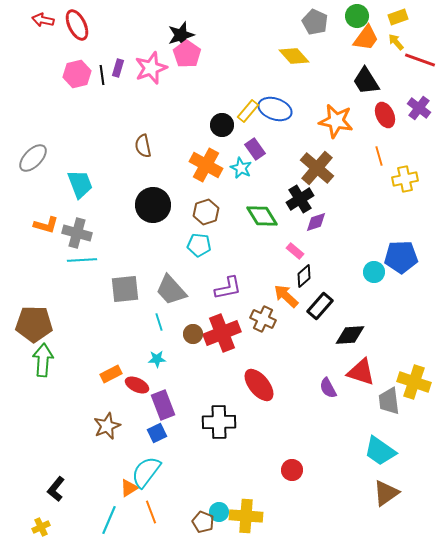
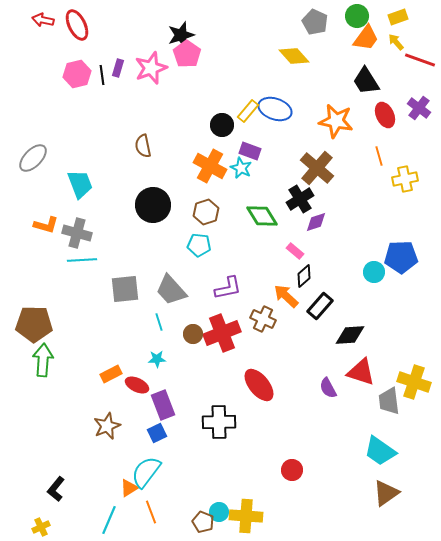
purple rectangle at (255, 149): moved 5 px left, 2 px down; rotated 35 degrees counterclockwise
orange cross at (206, 165): moved 4 px right, 1 px down
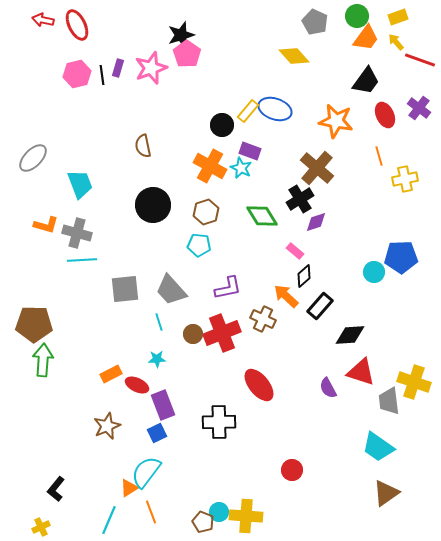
black trapezoid at (366, 81): rotated 112 degrees counterclockwise
cyan trapezoid at (380, 451): moved 2 px left, 4 px up
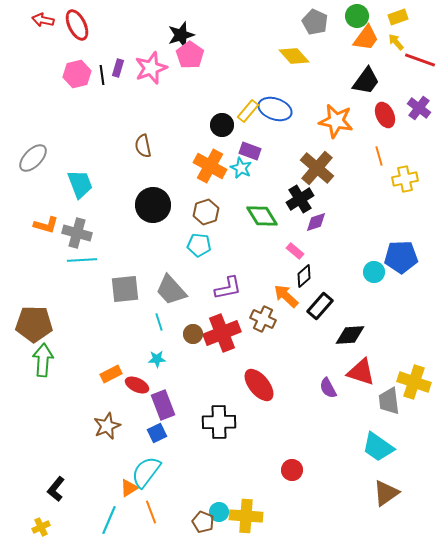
pink pentagon at (187, 54): moved 3 px right, 1 px down
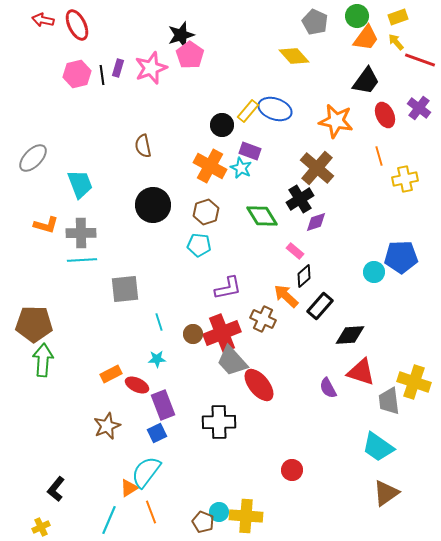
gray cross at (77, 233): moved 4 px right; rotated 16 degrees counterclockwise
gray trapezoid at (171, 290): moved 61 px right, 71 px down
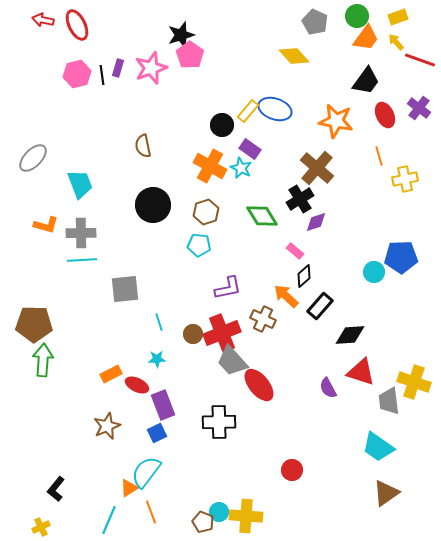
purple rectangle at (250, 151): moved 2 px up; rotated 15 degrees clockwise
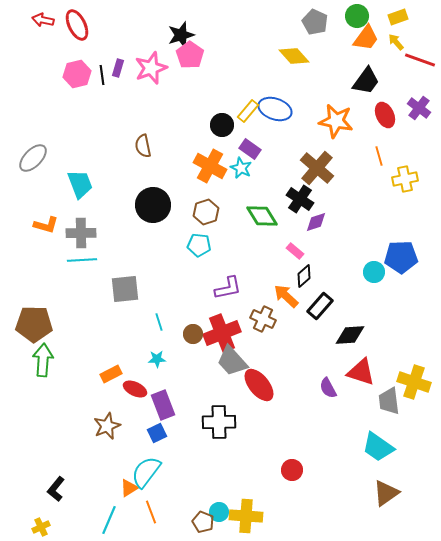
black cross at (300, 199): rotated 24 degrees counterclockwise
red ellipse at (137, 385): moved 2 px left, 4 px down
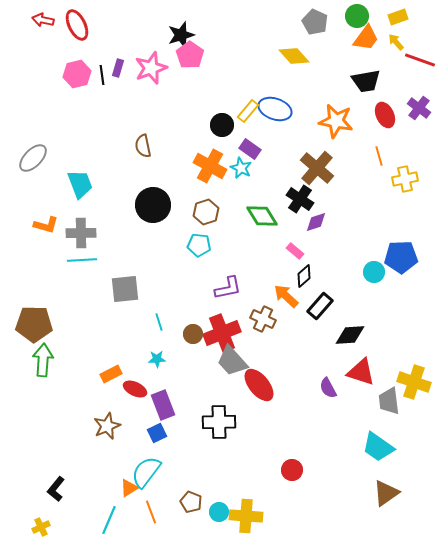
black trapezoid at (366, 81): rotated 44 degrees clockwise
brown pentagon at (203, 522): moved 12 px left, 20 px up
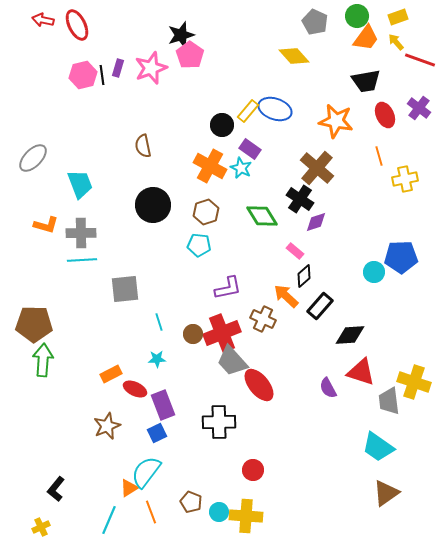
pink hexagon at (77, 74): moved 6 px right, 1 px down
red circle at (292, 470): moved 39 px left
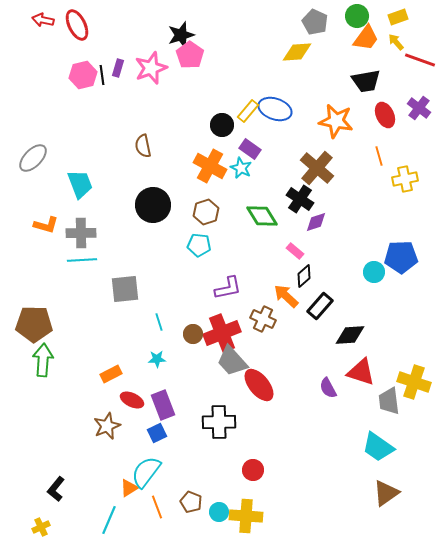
yellow diamond at (294, 56): moved 3 px right, 4 px up; rotated 52 degrees counterclockwise
red ellipse at (135, 389): moved 3 px left, 11 px down
orange line at (151, 512): moved 6 px right, 5 px up
